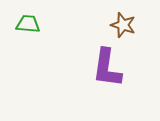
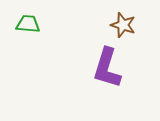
purple L-shape: rotated 9 degrees clockwise
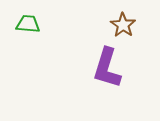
brown star: rotated 15 degrees clockwise
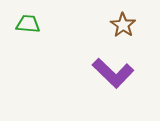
purple L-shape: moved 6 px right, 5 px down; rotated 63 degrees counterclockwise
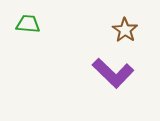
brown star: moved 2 px right, 5 px down
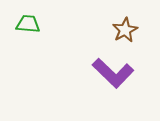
brown star: rotated 10 degrees clockwise
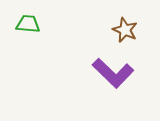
brown star: rotated 20 degrees counterclockwise
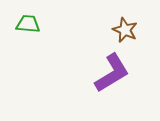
purple L-shape: moved 1 px left; rotated 75 degrees counterclockwise
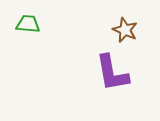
purple L-shape: rotated 111 degrees clockwise
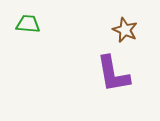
purple L-shape: moved 1 px right, 1 px down
